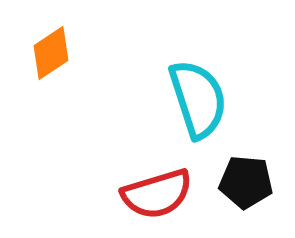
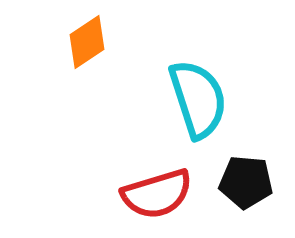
orange diamond: moved 36 px right, 11 px up
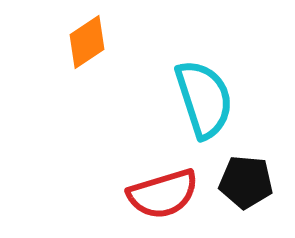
cyan semicircle: moved 6 px right
red semicircle: moved 6 px right
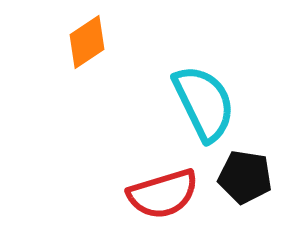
cyan semicircle: moved 4 px down; rotated 8 degrees counterclockwise
black pentagon: moved 1 px left, 5 px up; rotated 4 degrees clockwise
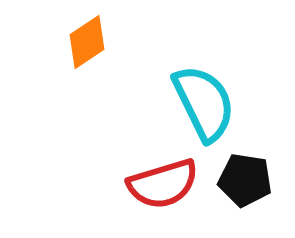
black pentagon: moved 3 px down
red semicircle: moved 10 px up
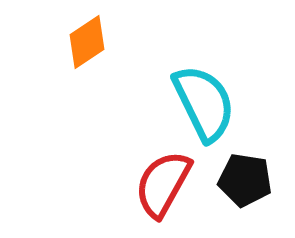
red semicircle: rotated 136 degrees clockwise
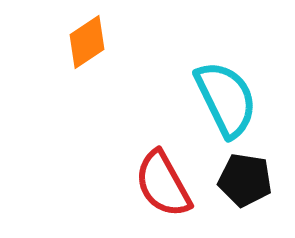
cyan semicircle: moved 22 px right, 4 px up
red semicircle: rotated 58 degrees counterclockwise
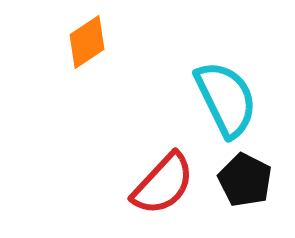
black pentagon: rotated 18 degrees clockwise
red semicircle: rotated 108 degrees counterclockwise
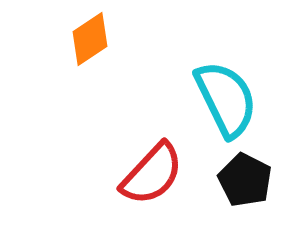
orange diamond: moved 3 px right, 3 px up
red semicircle: moved 11 px left, 10 px up
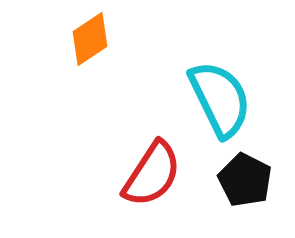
cyan semicircle: moved 6 px left
red semicircle: rotated 10 degrees counterclockwise
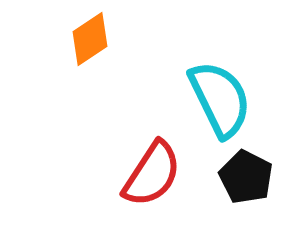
black pentagon: moved 1 px right, 3 px up
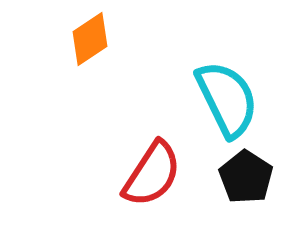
cyan semicircle: moved 7 px right
black pentagon: rotated 6 degrees clockwise
